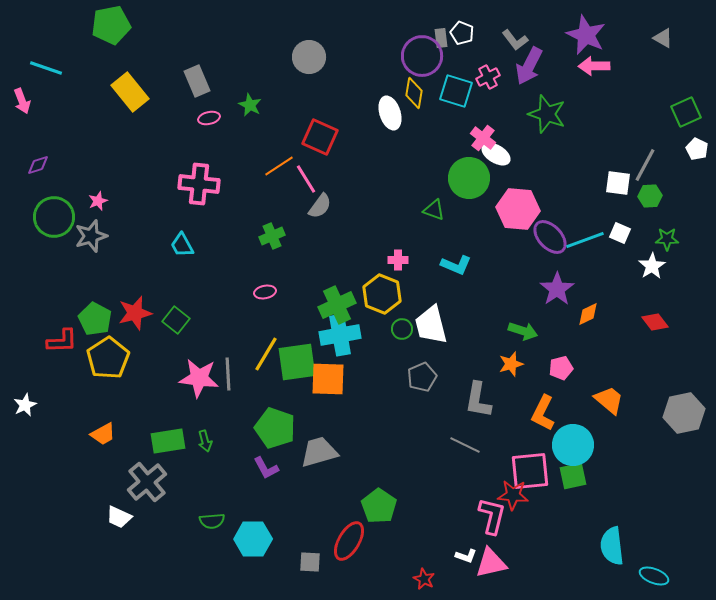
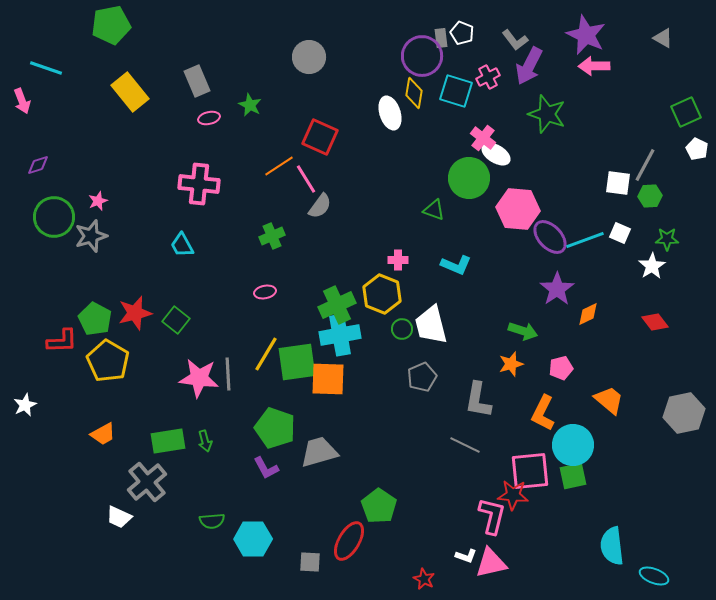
yellow pentagon at (108, 358): moved 3 px down; rotated 9 degrees counterclockwise
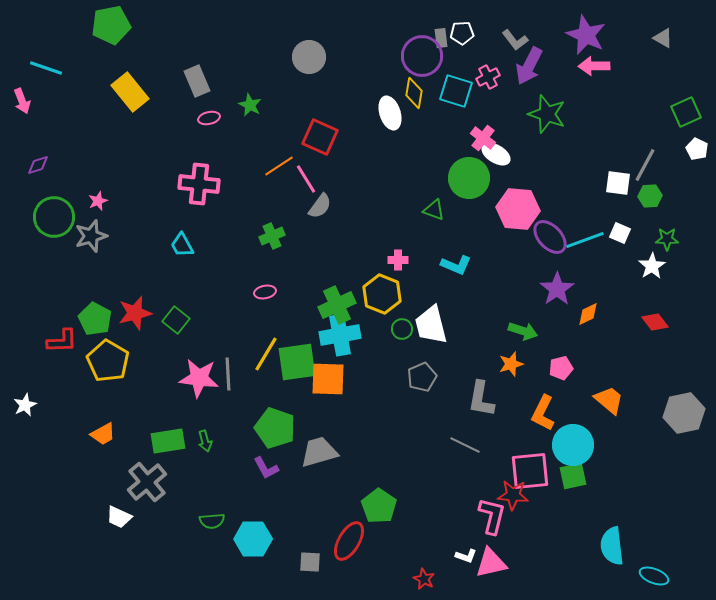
white pentagon at (462, 33): rotated 25 degrees counterclockwise
gray L-shape at (478, 400): moved 3 px right, 1 px up
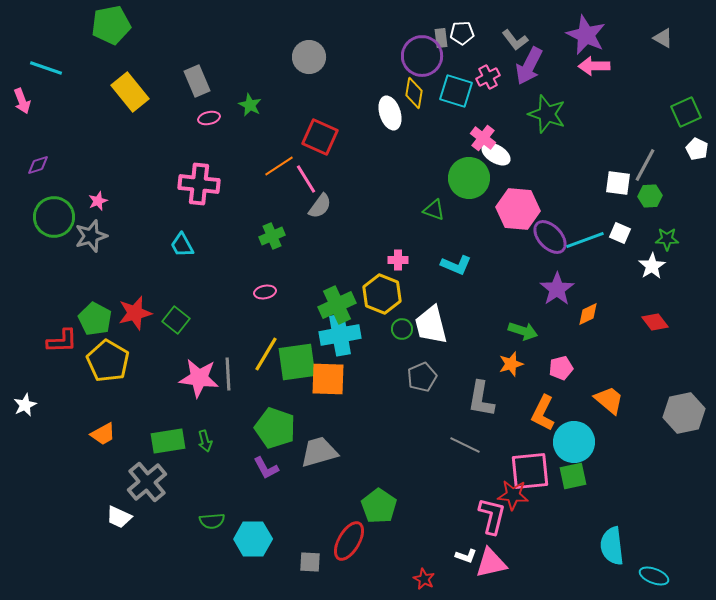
cyan circle at (573, 445): moved 1 px right, 3 px up
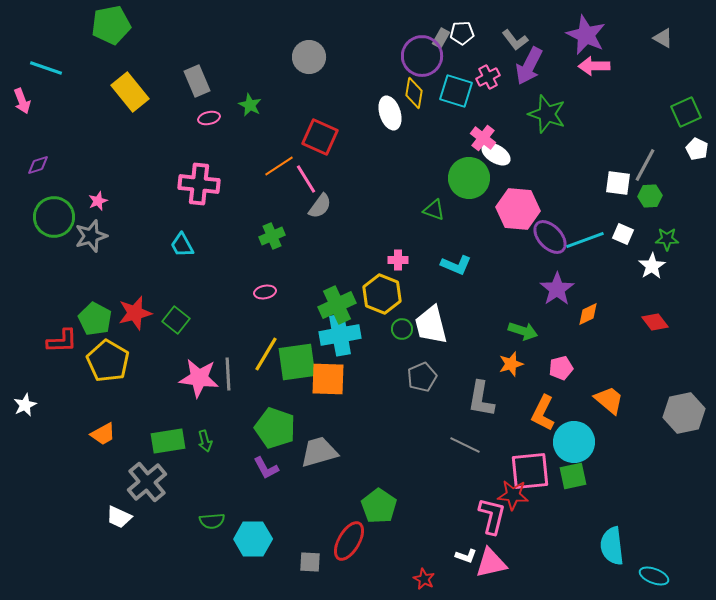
gray rectangle at (441, 38): rotated 36 degrees clockwise
white square at (620, 233): moved 3 px right, 1 px down
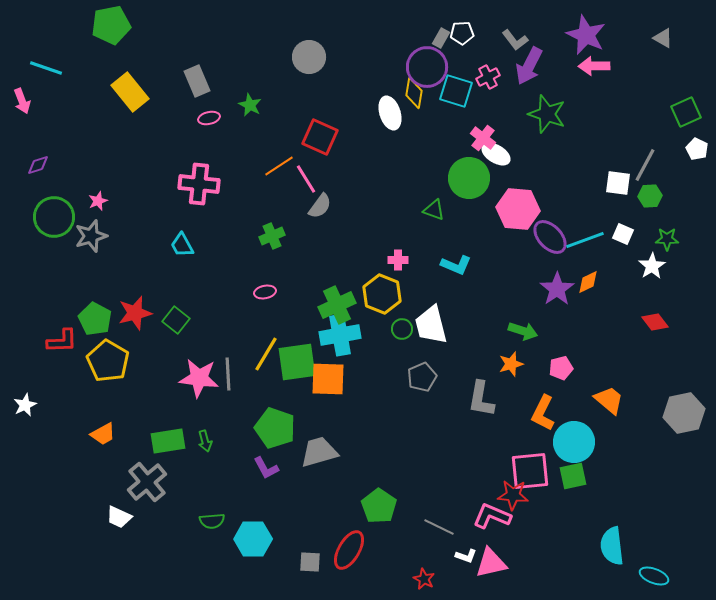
purple circle at (422, 56): moved 5 px right, 11 px down
orange diamond at (588, 314): moved 32 px up
gray line at (465, 445): moved 26 px left, 82 px down
pink L-shape at (492, 516): rotated 81 degrees counterclockwise
red ellipse at (349, 541): moved 9 px down
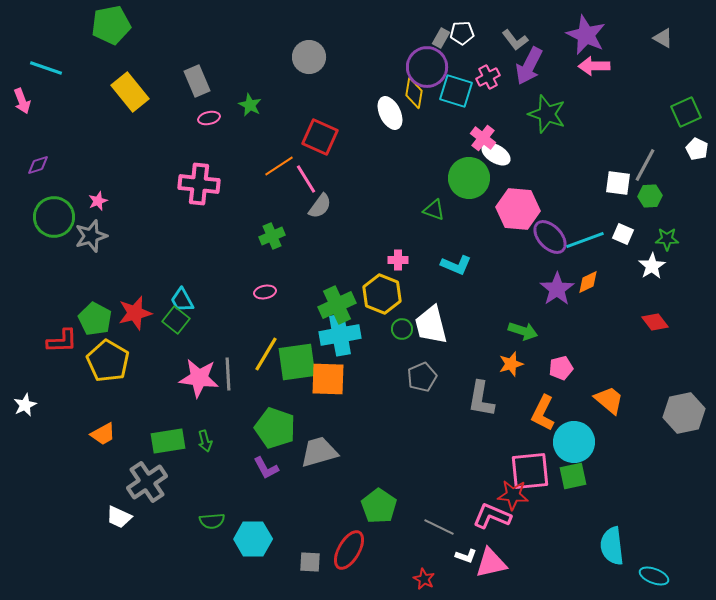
white ellipse at (390, 113): rotated 8 degrees counterclockwise
cyan trapezoid at (182, 245): moved 55 px down
gray cross at (147, 482): rotated 6 degrees clockwise
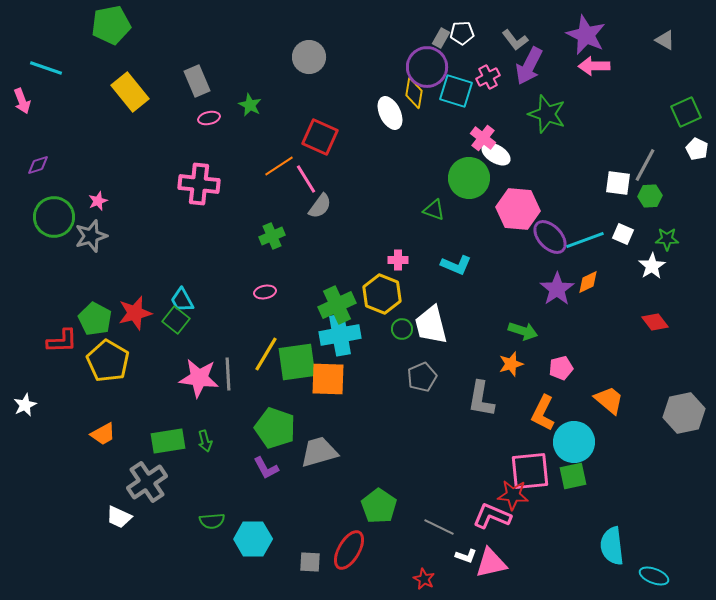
gray triangle at (663, 38): moved 2 px right, 2 px down
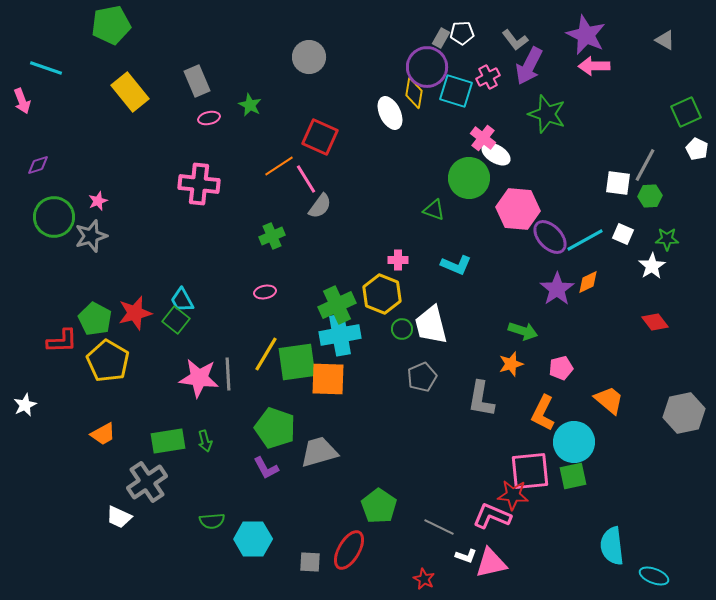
cyan line at (585, 240): rotated 9 degrees counterclockwise
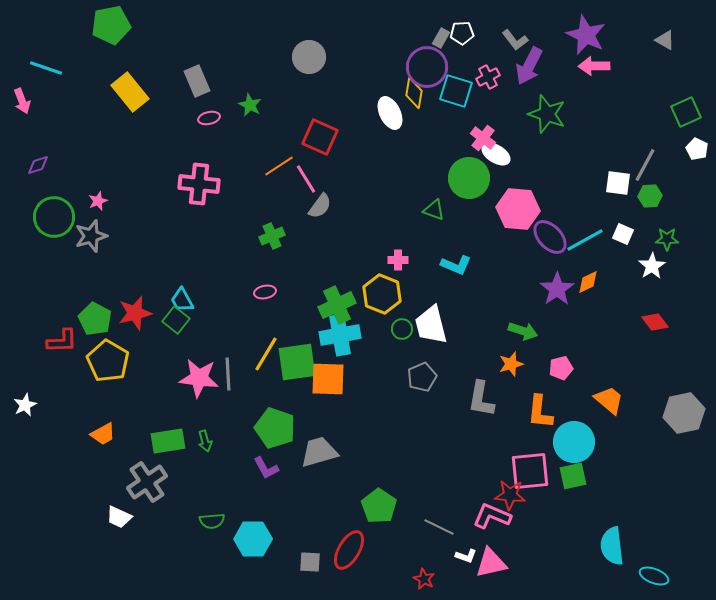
orange L-shape at (543, 413): moved 3 px left, 1 px up; rotated 21 degrees counterclockwise
red star at (513, 495): moved 3 px left
